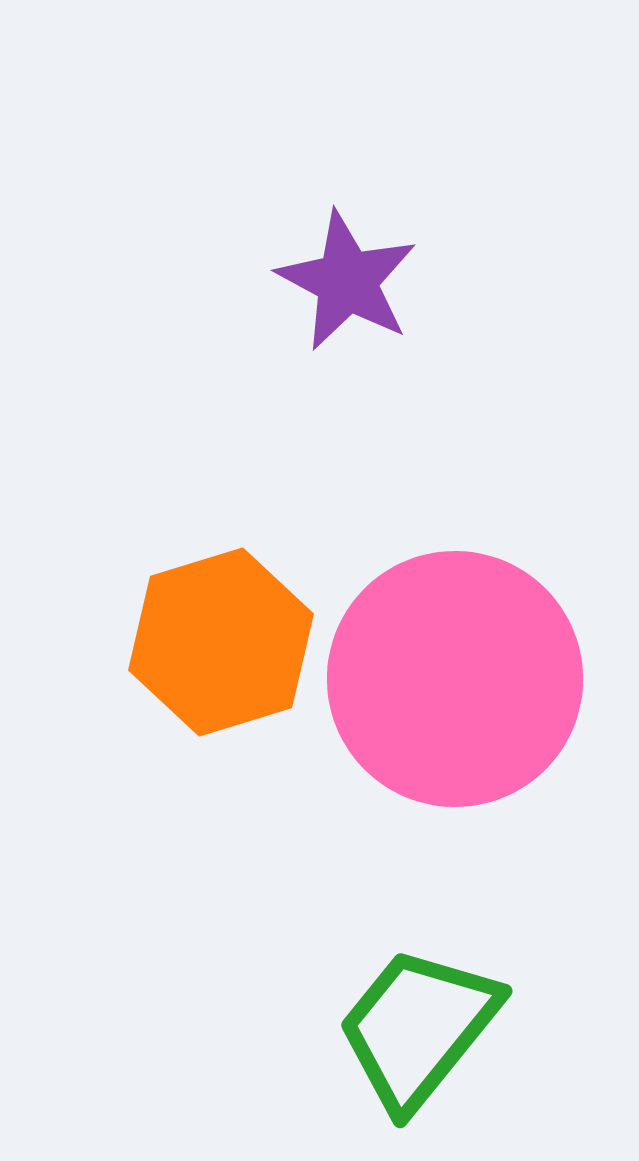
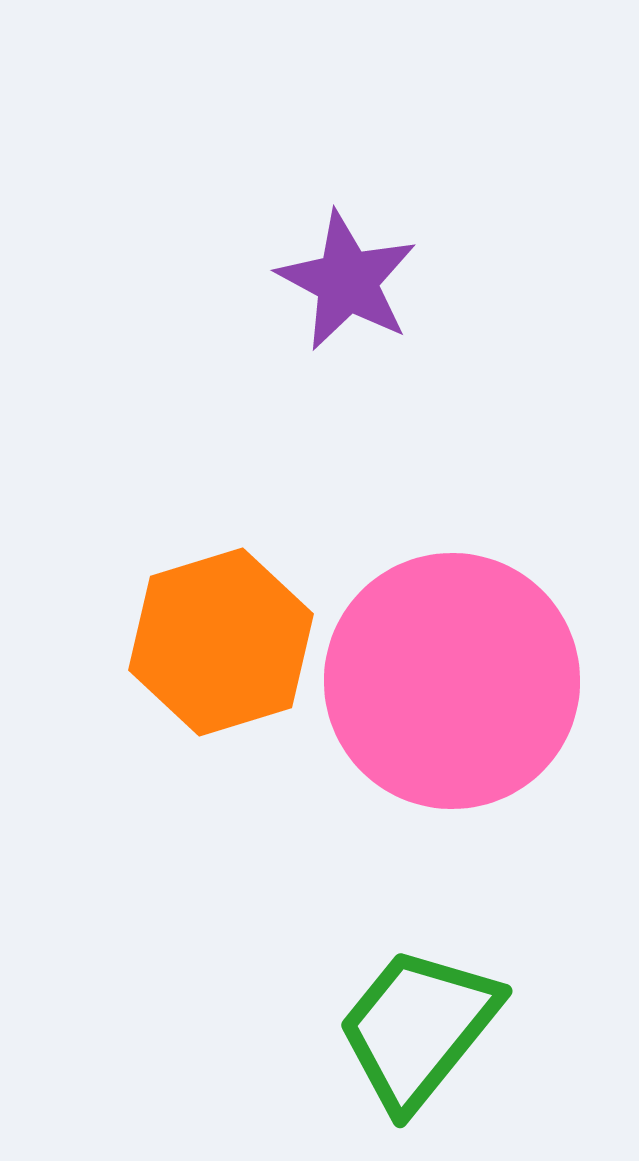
pink circle: moved 3 px left, 2 px down
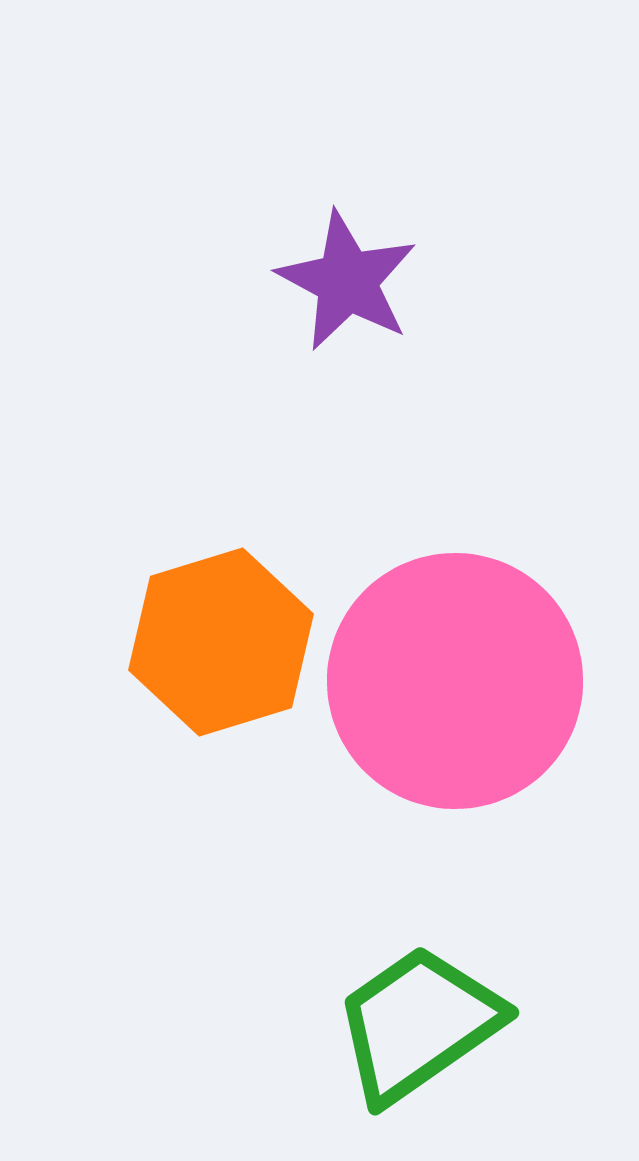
pink circle: moved 3 px right
green trapezoid: moved 4 px up; rotated 16 degrees clockwise
